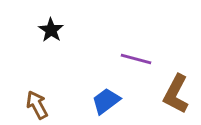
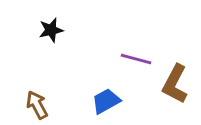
black star: rotated 25 degrees clockwise
brown L-shape: moved 1 px left, 10 px up
blue trapezoid: rotated 8 degrees clockwise
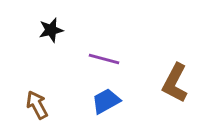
purple line: moved 32 px left
brown L-shape: moved 1 px up
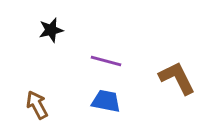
purple line: moved 2 px right, 2 px down
brown L-shape: moved 2 px right, 5 px up; rotated 126 degrees clockwise
blue trapezoid: rotated 40 degrees clockwise
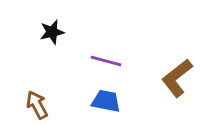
black star: moved 1 px right, 2 px down
brown L-shape: rotated 102 degrees counterclockwise
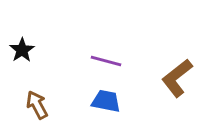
black star: moved 30 px left, 18 px down; rotated 20 degrees counterclockwise
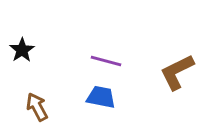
brown L-shape: moved 6 px up; rotated 12 degrees clockwise
blue trapezoid: moved 5 px left, 4 px up
brown arrow: moved 2 px down
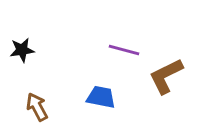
black star: rotated 25 degrees clockwise
purple line: moved 18 px right, 11 px up
brown L-shape: moved 11 px left, 4 px down
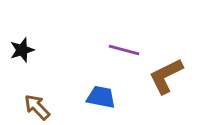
black star: rotated 10 degrees counterclockwise
brown arrow: rotated 16 degrees counterclockwise
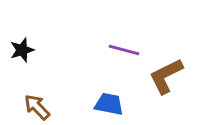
blue trapezoid: moved 8 px right, 7 px down
